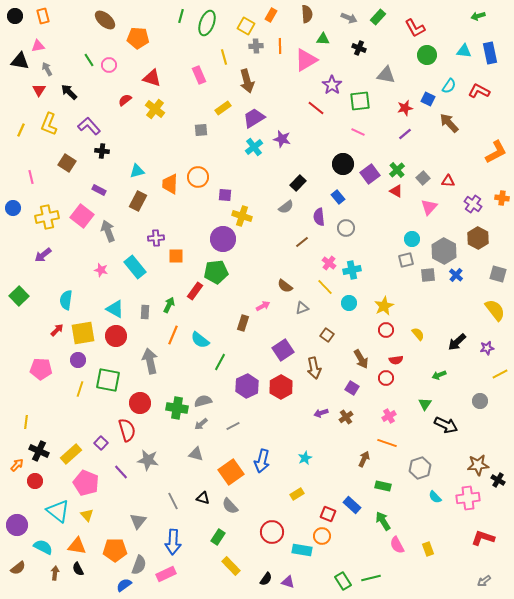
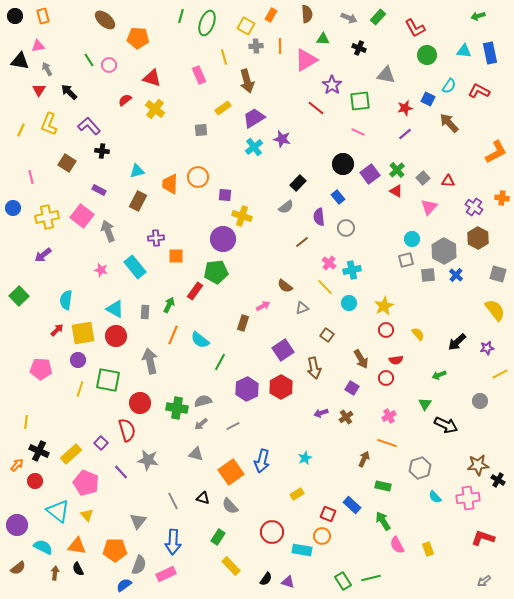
purple cross at (473, 204): moved 1 px right, 3 px down
purple hexagon at (247, 386): moved 3 px down
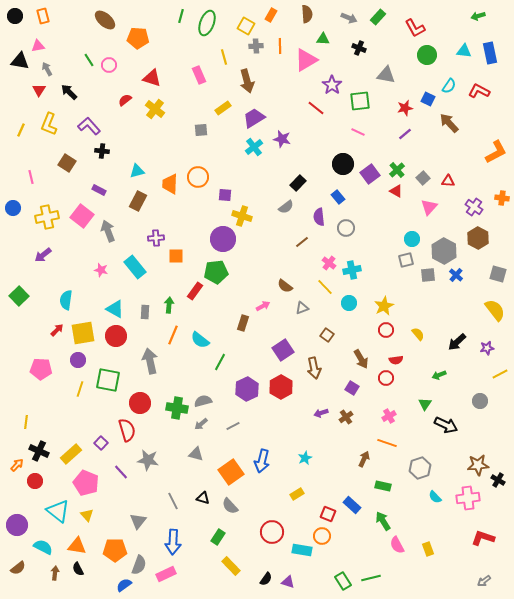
green arrow at (169, 305): rotated 21 degrees counterclockwise
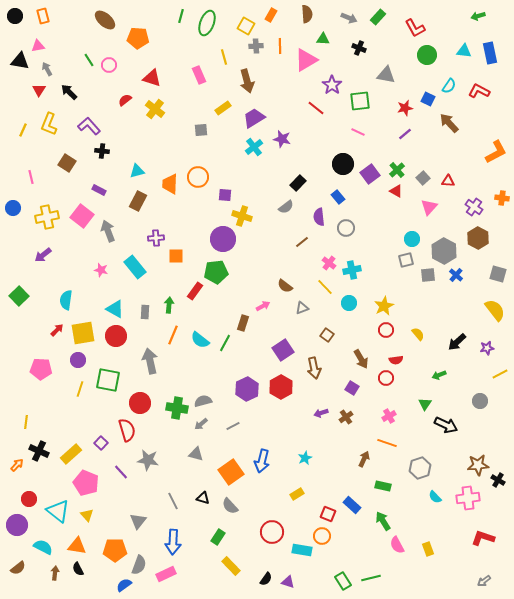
yellow line at (21, 130): moved 2 px right
green line at (220, 362): moved 5 px right, 19 px up
red circle at (35, 481): moved 6 px left, 18 px down
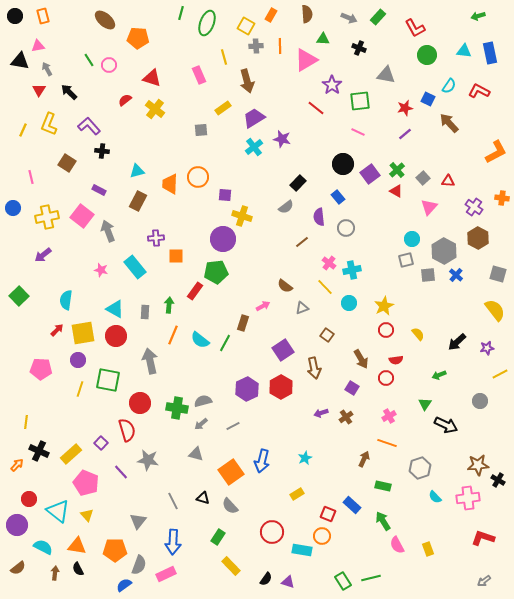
green line at (181, 16): moved 3 px up
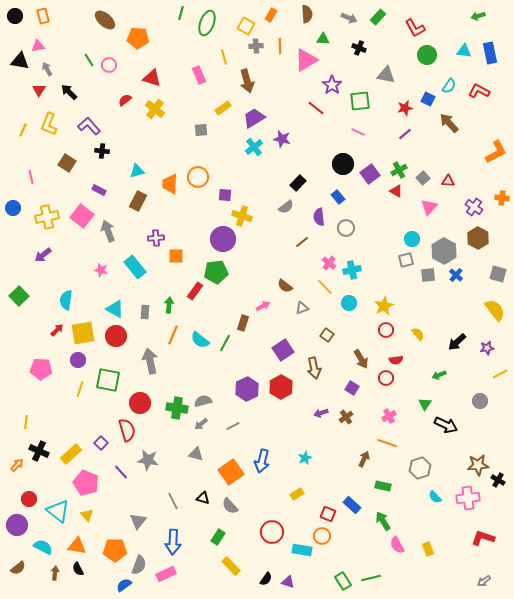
green cross at (397, 170): moved 2 px right; rotated 14 degrees clockwise
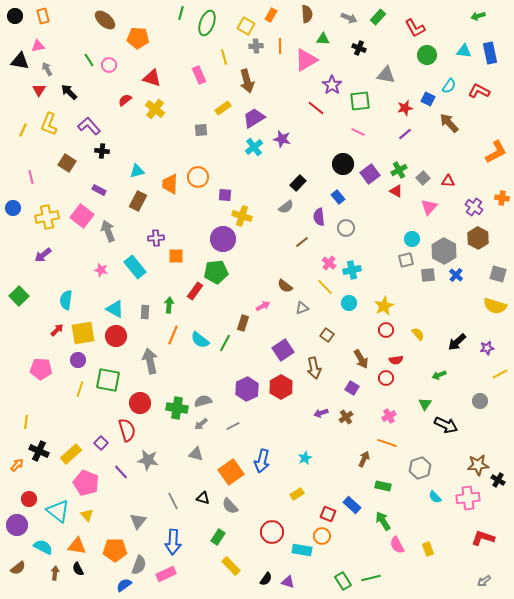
yellow semicircle at (495, 310): moved 4 px up; rotated 145 degrees clockwise
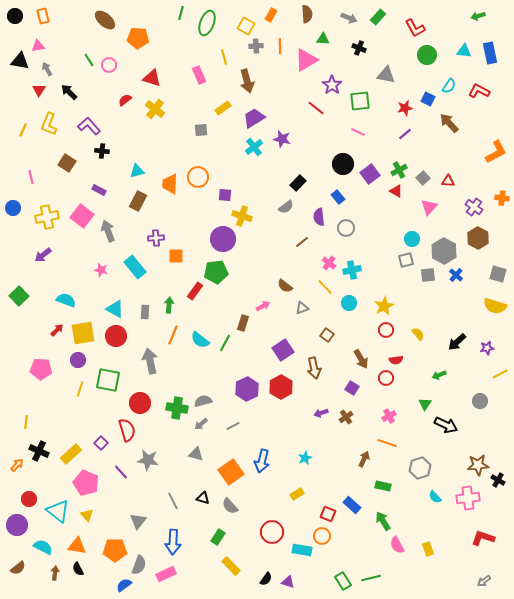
cyan semicircle at (66, 300): rotated 102 degrees clockwise
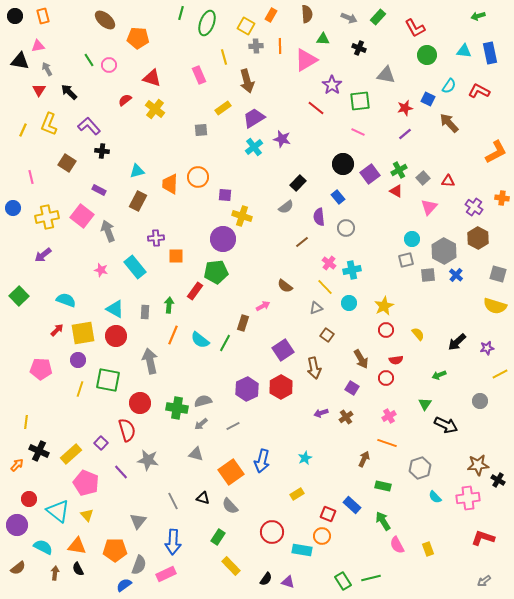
gray triangle at (302, 308): moved 14 px right
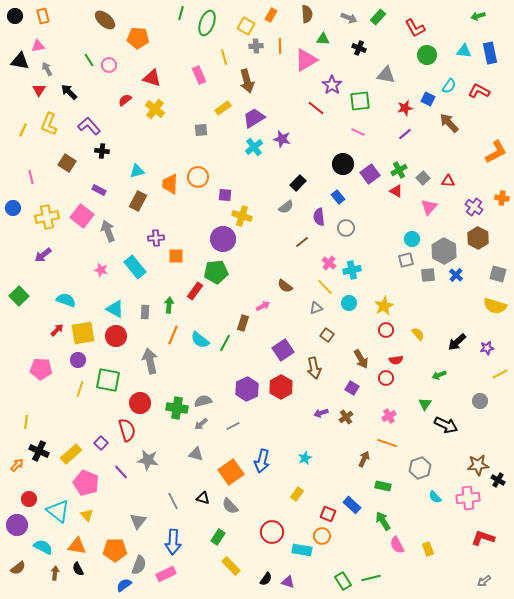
yellow rectangle at (297, 494): rotated 24 degrees counterclockwise
